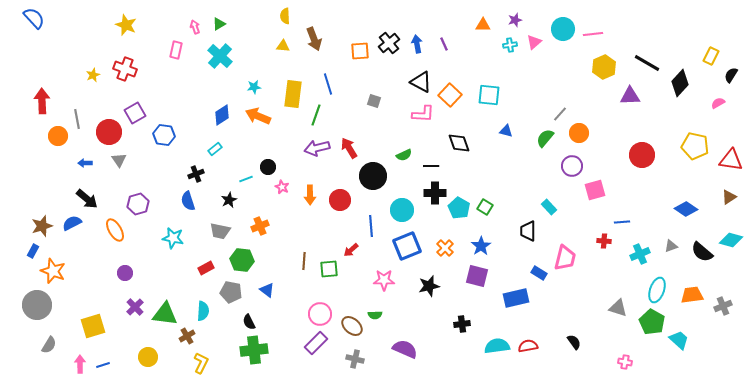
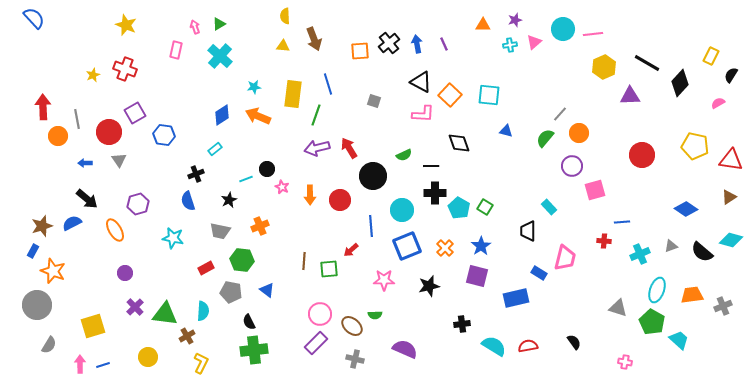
red arrow at (42, 101): moved 1 px right, 6 px down
black circle at (268, 167): moved 1 px left, 2 px down
cyan semicircle at (497, 346): moved 3 px left; rotated 40 degrees clockwise
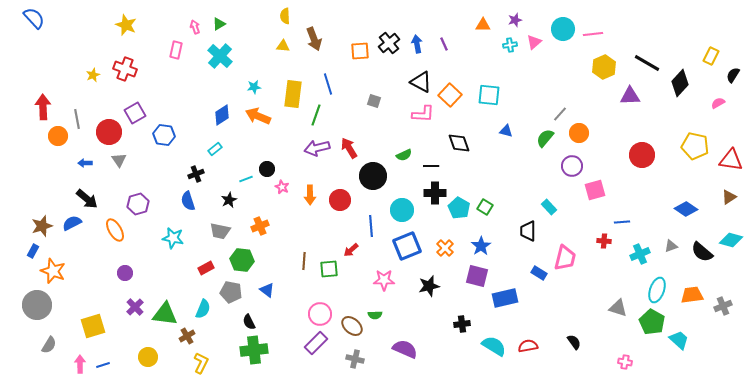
black semicircle at (731, 75): moved 2 px right
blue rectangle at (516, 298): moved 11 px left
cyan semicircle at (203, 311): moved 2 px up; rotated 18 degrees clockwise
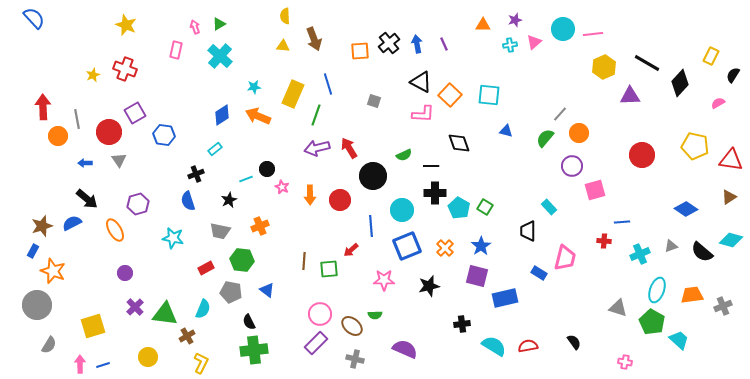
yellow rectangle at (293, 94): rotated 16 degrees clockwise
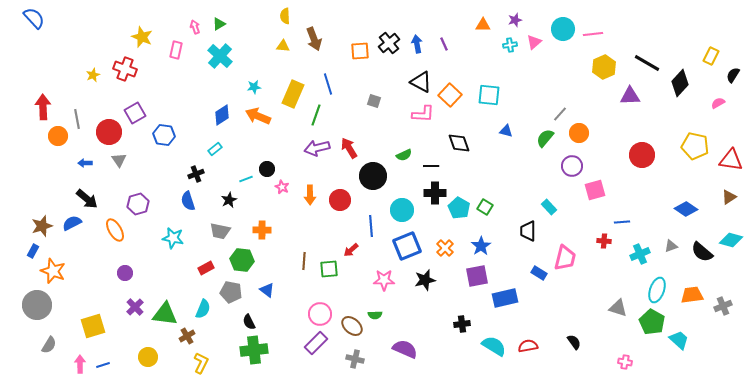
yellow star at (126, 25): moved 16 px right, 12 px down
orange cross at (260, 226): moved 2 px right, 4 px down; rotated 24 degrees clockwise
purple square at (477, 276): rotated 25 degrees counterclockwise
black star at (429, 286): moved 4 px left, 6 px up
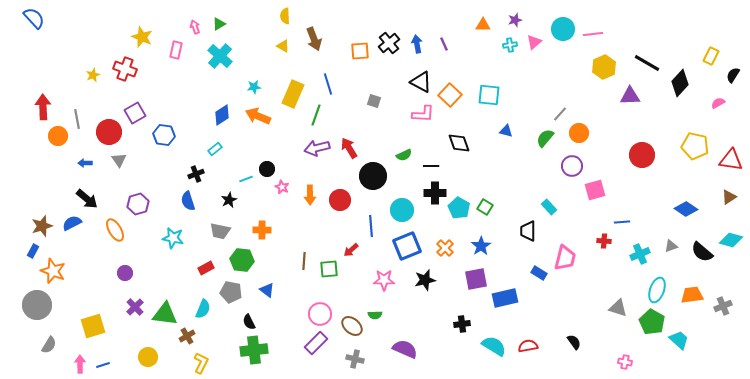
yellow triangle at (283, 46): rotated 24 degrees clockwise
purple square at (477, 276): moved 1 px left, 3 px down
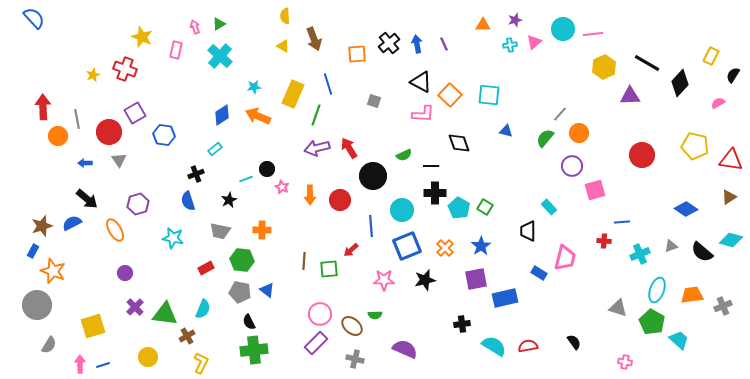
orange square at (360, 51): moved 3 px left, 3 px down
gray pentagon at (231, 292): moved 9 px right
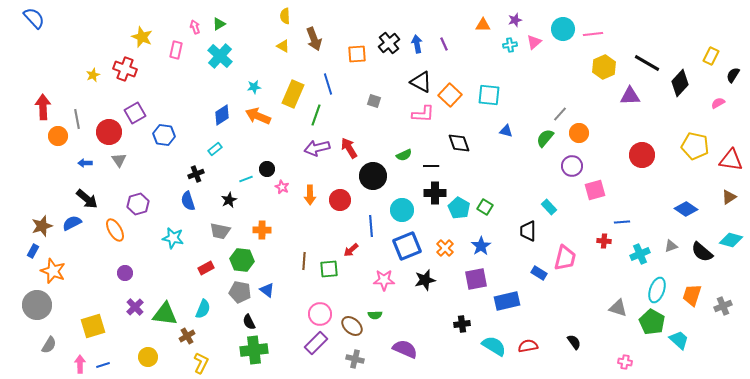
orange trapezoid at (692, 295): rotated 65 degrees counterclockwise
blue rectangle at (505, 298): moved 2 px right, 3 px down
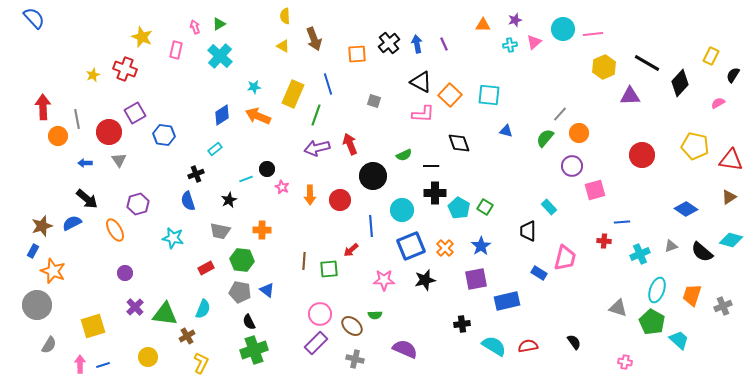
red arrow at (349, 148): moved 1 px right, 4 px up; rotated 10 degrees clockwise
blue square at (407, 246): moved 4 px right
green cross at (254, 350): rotated 12 degrees counterclockwise
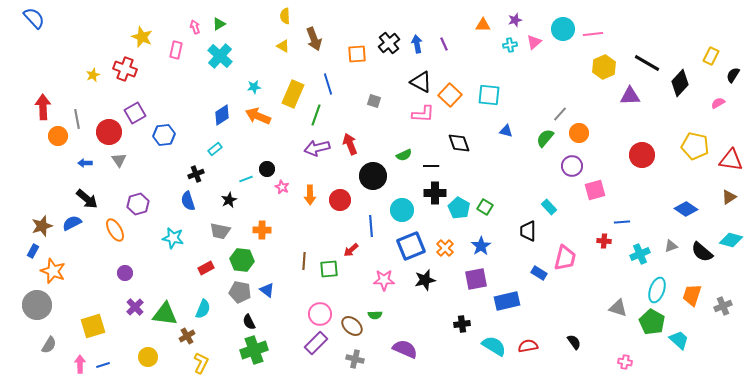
blue hexagon at (164, 135): rotated 15 degrees counterclockwise
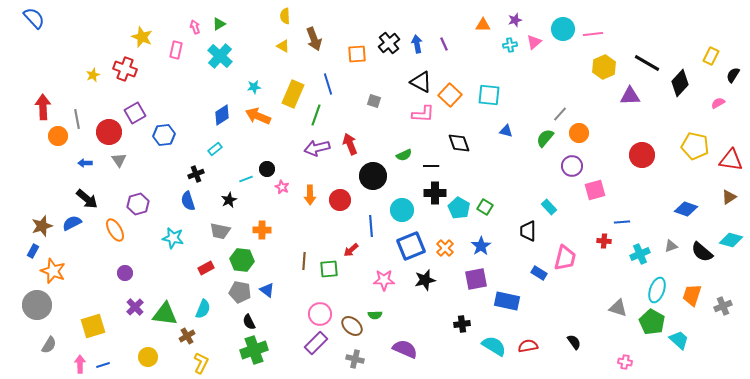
blue diamond at (686, 209): rotated 15 degrees counterclockwise
blue rectangle at (507, 301): rotated 25 degrees clockwise
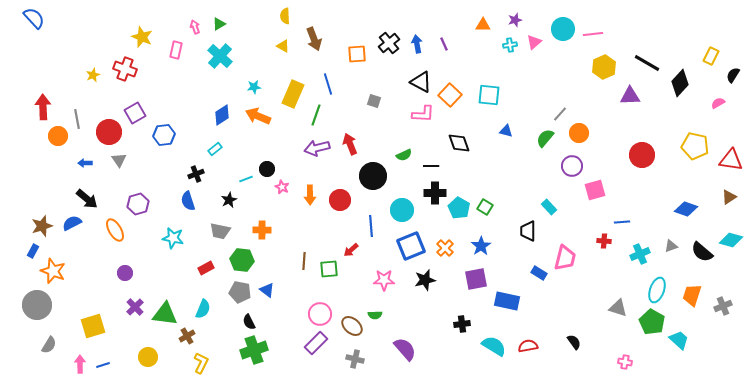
purple semicircle at (405, 349): rotated 25 degrees clockwise
